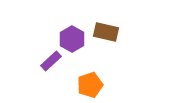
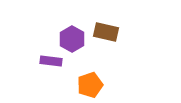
purple rectangle: rotated 50 degrees clockwise
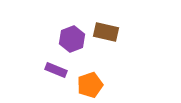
purple hexagon: rotated 10 degrees clockwise
purple rectangle: moved 5 px right, 9 px down; rotated 15 degrees clockwise
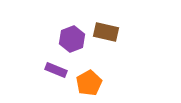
orange pentagon: moved 1 px left, 2 px up; rotated 10 degrees counterclockwise
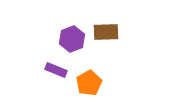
brown rectangle: rotated 15 degrees counterclockwise
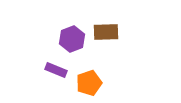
orange pentagon: rotated 10 degrees clockwise
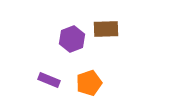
brown rectangle: moved 3 px up
purple rectangle: moved 7 px left, 10 px down
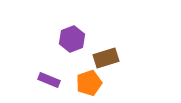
brown rectangle: moved 29 px down; rotated 15 degrees counterclockwise
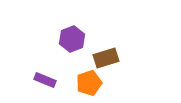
purple rectangle: moved 4 px left
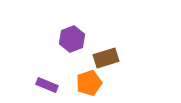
purple rectangle: moved 2 px right, 5 px down
